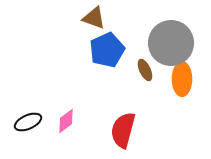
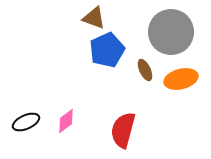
gray circle: moved 11 px up
orange ellipse: moved 1 px left; rotated 76 degrees clockwise
black ellipse: moved 2 px left
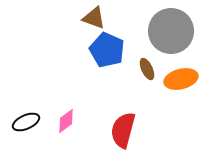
gray circle: moved 1 px up
blue pentagon: rotated 24 degrees counterclockwise
brown ellipse: moved 2 px right, 1 px up
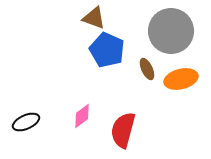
pink diamond: moved 16 px right, 5 px up
